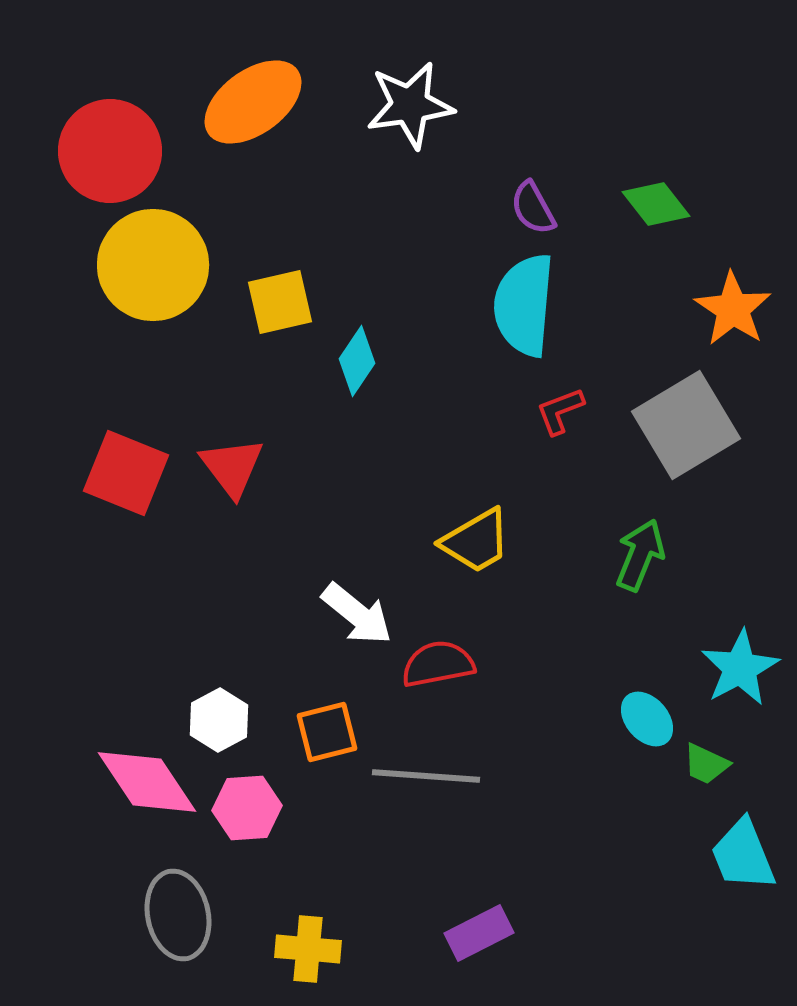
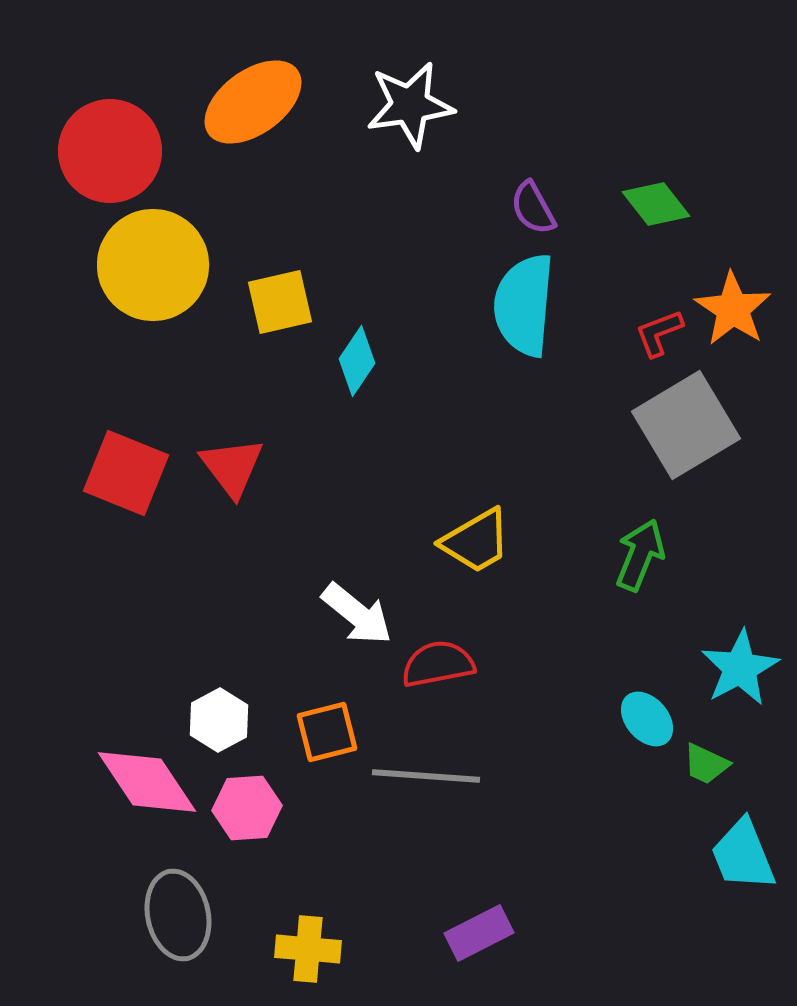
red L-shape: moved 99 px right, 78 px up
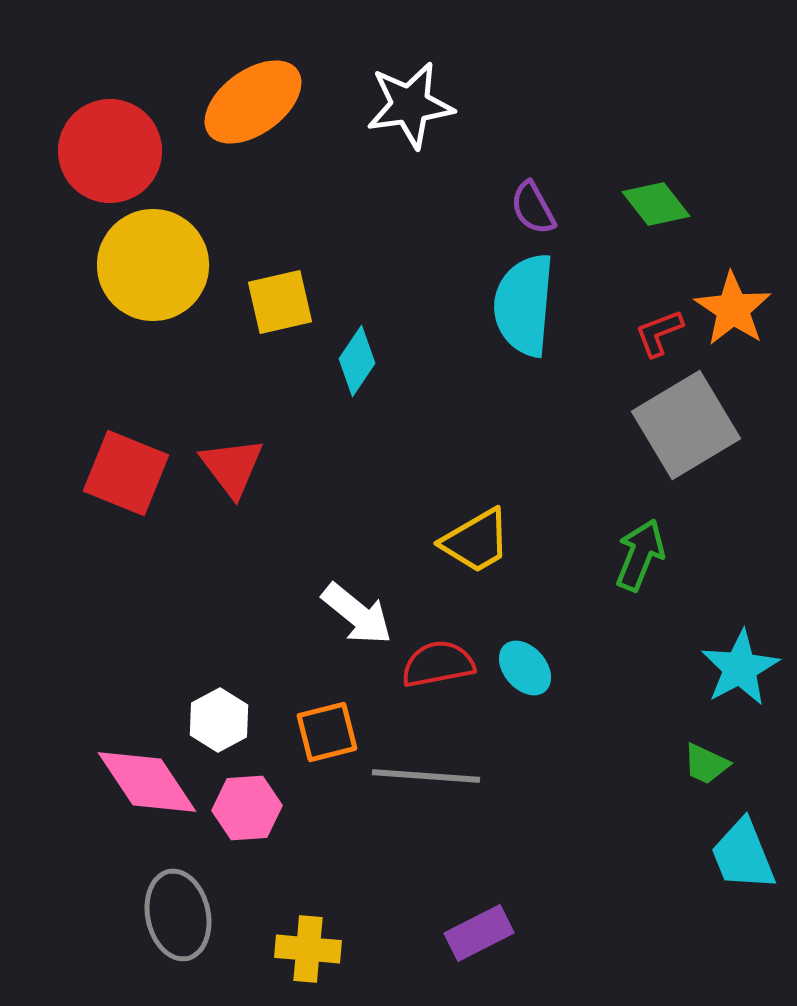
cyan ellipse: moved 122 px left, 51 px up
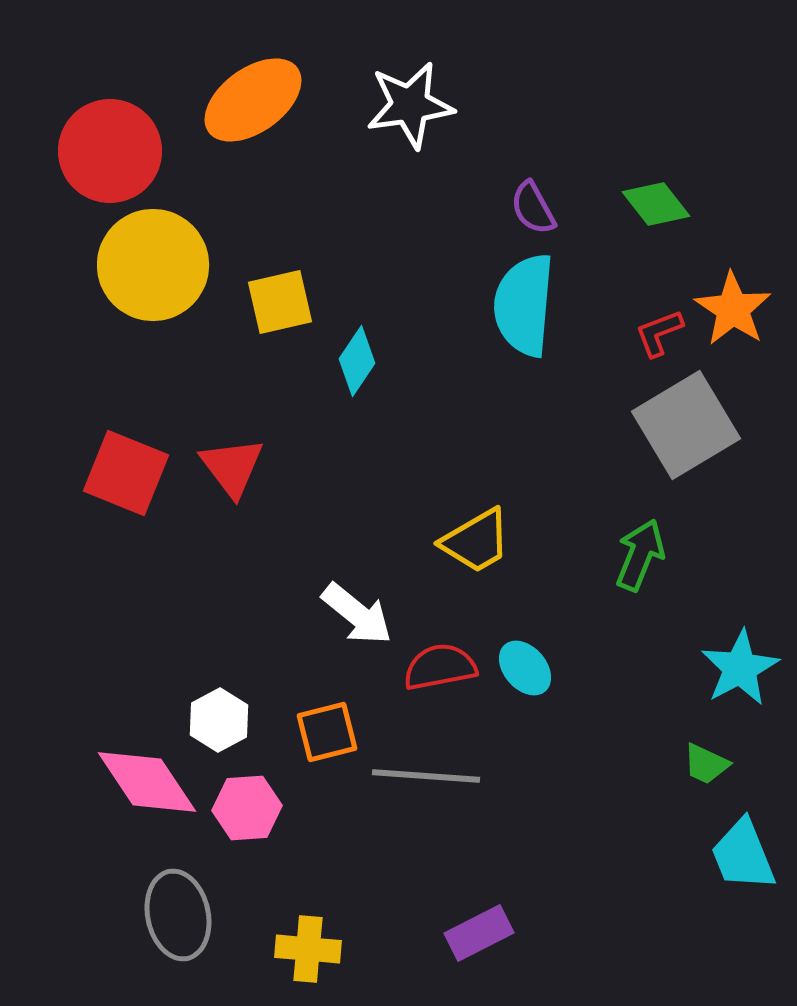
orange ellipse: moved 2 px up
red semicircle: moved 2 px right, 3 px down
